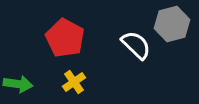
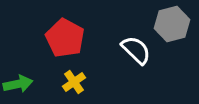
white semicircle: moved 5 px down
green arrow: rotated 20 degrees counterclockwise
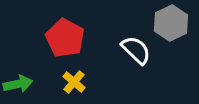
gray hexagon: moved 1 px left, 1 px up; rotated 12 degrees counterclockwise
yellow cross: rotated 15 degrees counterclockwise
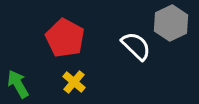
white semicircle: moved 4 px up
green arrow: rotated 108 degrees counterclockwise
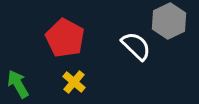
gray hexagon: moved 2 px left, 2 px up
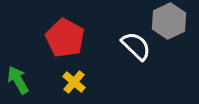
green arrow: moved 4 px up
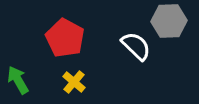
gray hexagon: rotated 24 degrees clockwise
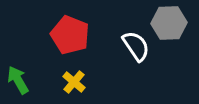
gray hexagon: moved 2 px down
red pentagon: moved 5 px right, 3 px up; rotated 6 degrees counterclockwise
white semicircle: rotated 12 degrees clockwise
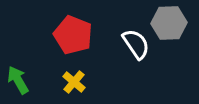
red pentagon: moved 3 px right
white semicircle: moved 2 px up
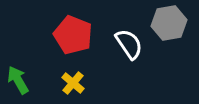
gray hexagon: rotated 8 degrees counterclockwise
white semicircle: moved 7 px left
yellow cross: moved 1 px left, 1 px down
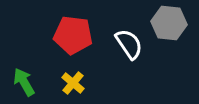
gray hexagon: rotated 16 degrees clockwise
red pentagon: rotated 15 degrees counterclockwise
green arrow: moved 6 px right, 2 px down
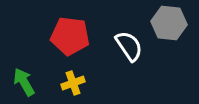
red pentagon: moved 3 px left, 1 px down
white semicircle: moved 2 px down
yellow cross: rotated 30 degrees clockwise
